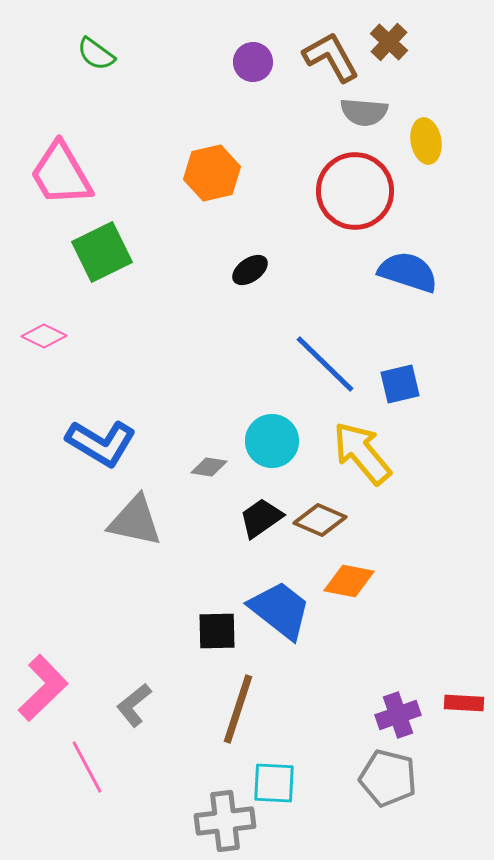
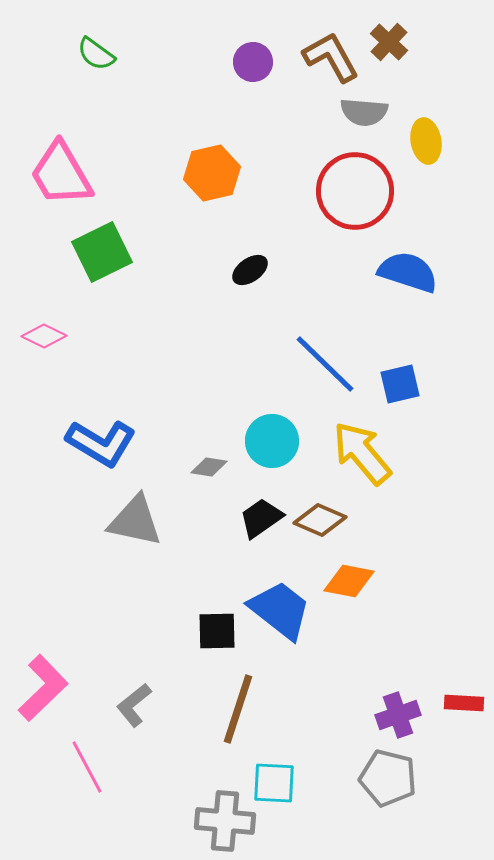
gray cross: rotated 12 degrees clockwise
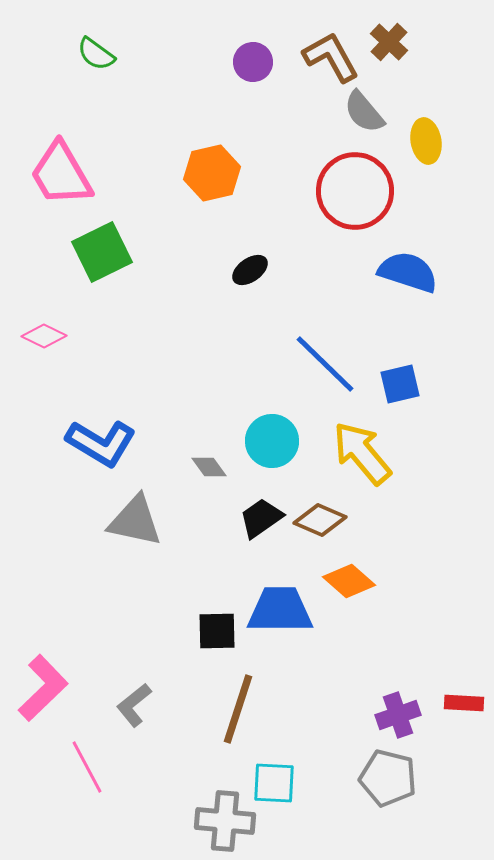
gray semicircle: rotated 45 degrees clockwise
gray diamond: rotated 45 degrees clockwise
orange diamond: rotated 30 degrees clockwise
blue trapezoid: rotated 38 degrees counterclockwise
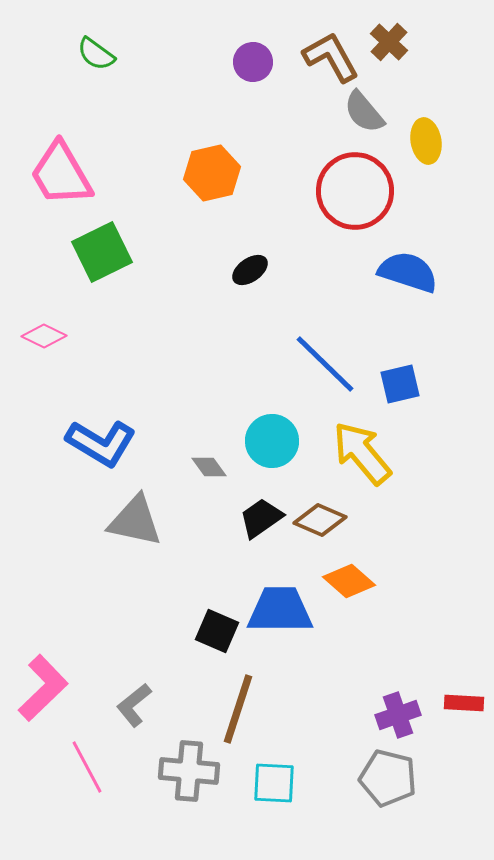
black square: rotated 24 degrees clockwise
gray cross: moved 36 px left, 50 px up
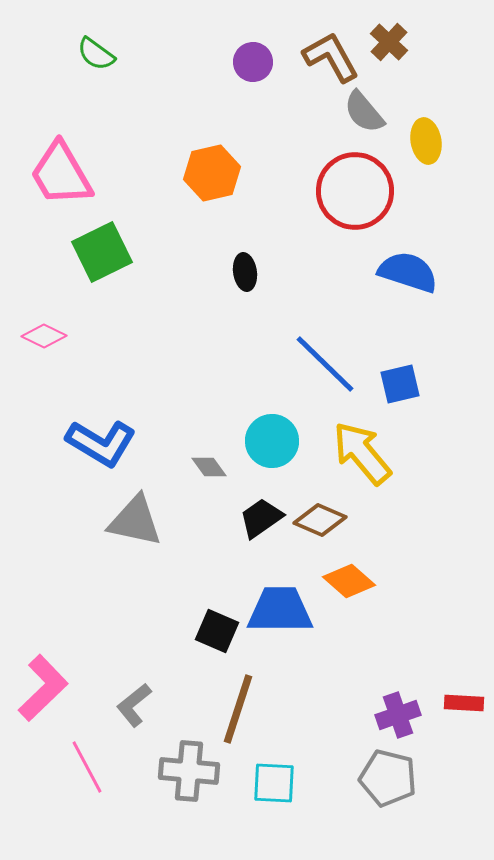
black ellipse: moved 5 px left, 2 px down; rotated 63 degrees counterclockwise
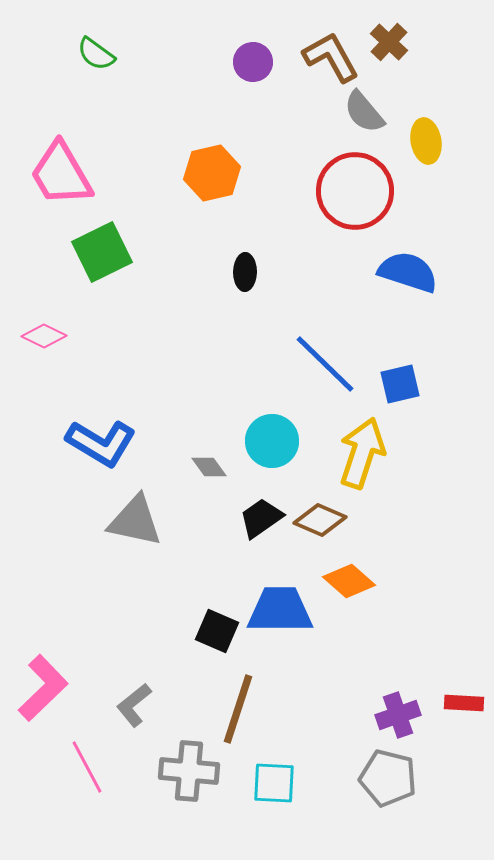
black ellipse: rotated 9 degrees clockwise
yellow arrow: rotated 58 degrees clockwise
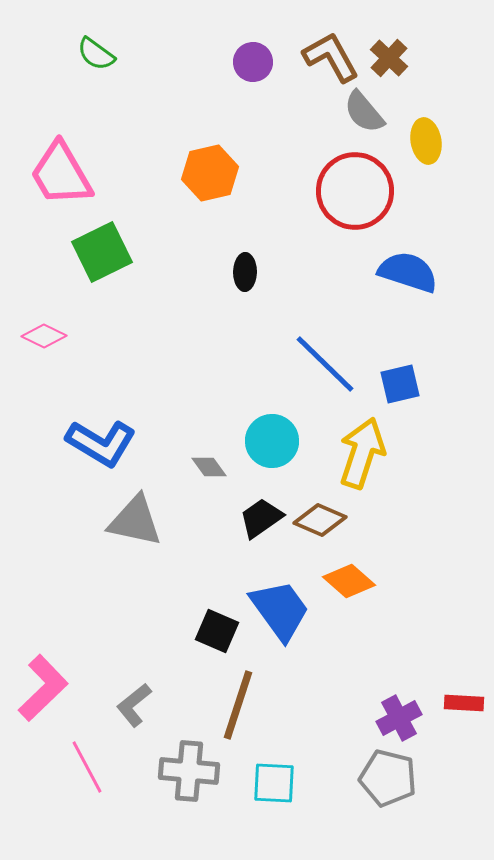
brown cross: moved 16 px down
orange hexagon: moved 2 px left
blue trapezoid: rotated 54 degrees clockwise
brown line: moved 4 px up
purple cross: moved 1 px right, 3 px down; rotated 9 degrees counterclockwise
